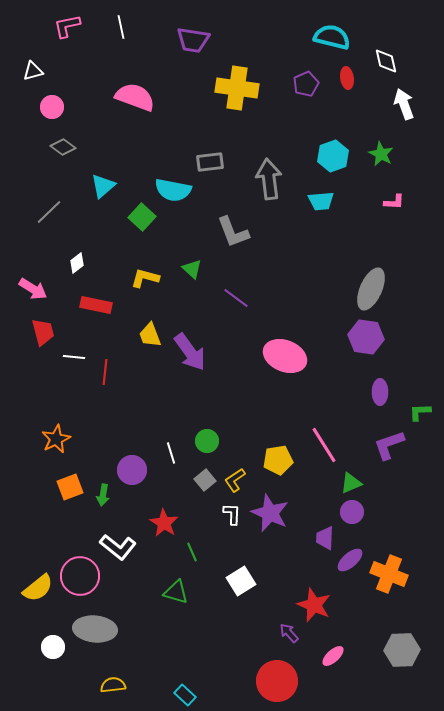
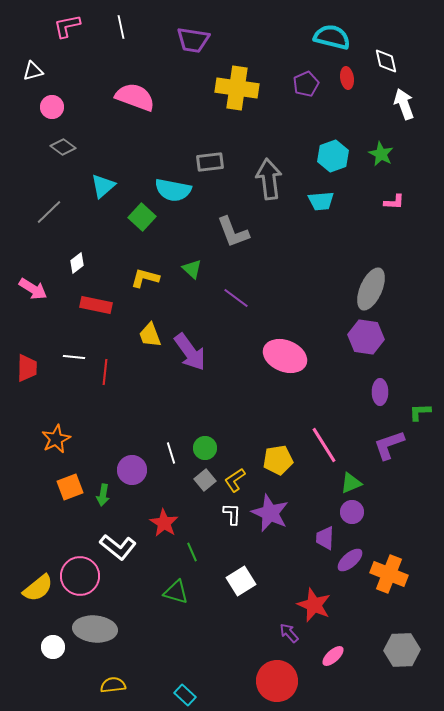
red trapezoid at (43, 332): moved 16 px left, 36 px down; rotated 16 degrees clockwise
green circle at (207, 441): moved 2 px left, 7 px down
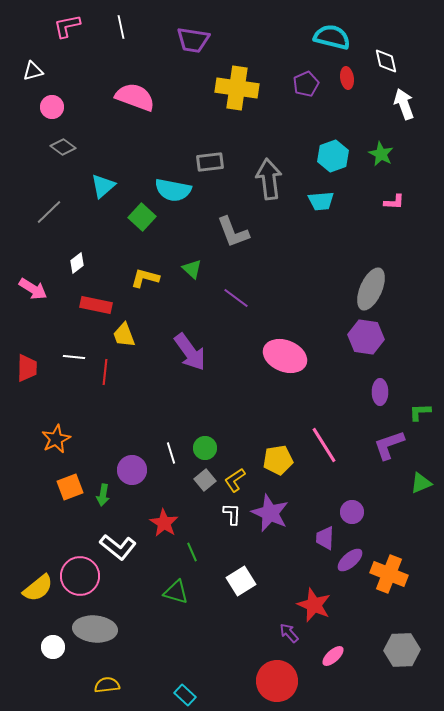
yellow trapezoid at (150, 335): moved 26 px left
green triangle at (351, 483): moved 70 px right
yellow semicircle at (113, 685): moved 6 px left
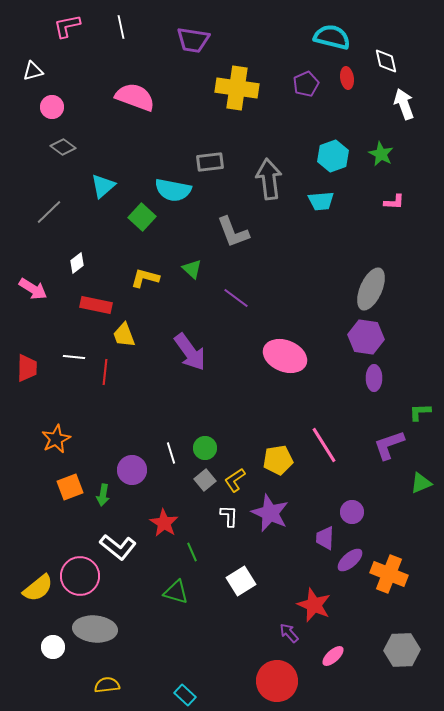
purple ellipse at (380, 392): moved 6 px left, 14 px up
white L-shape at (232, 514): moved 3 px left, 2 px down
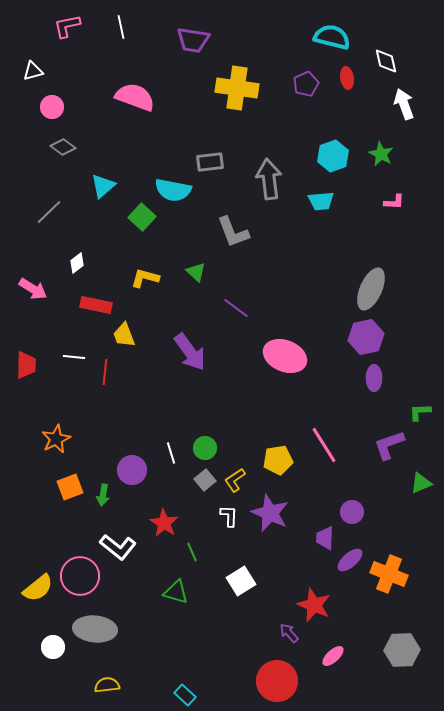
green triangle at (192, 269): moved 4 px right, 3 px down
purple line at (236, 298): moved 10 px down
purple hexagon at (366, 337): rotated 20 degrees counterclockwise
red trapezoid at (27, 368): moved 1 px left, 3 px up
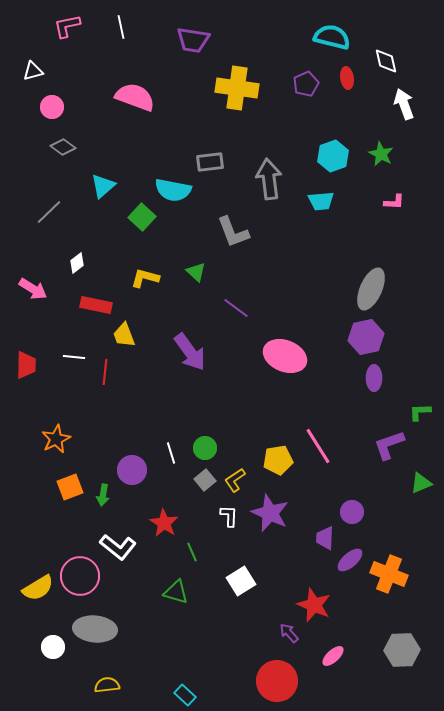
pink line at (324, 445): moved 6 px left, 1 px down
yellow semicircle at (38, 588): rotated 8 degrees clockwise
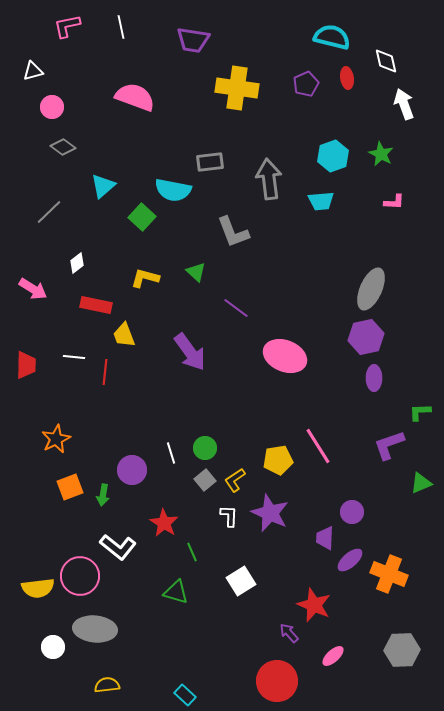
yellow semicircle at (38, 588): rotated 24 degrees clockwise
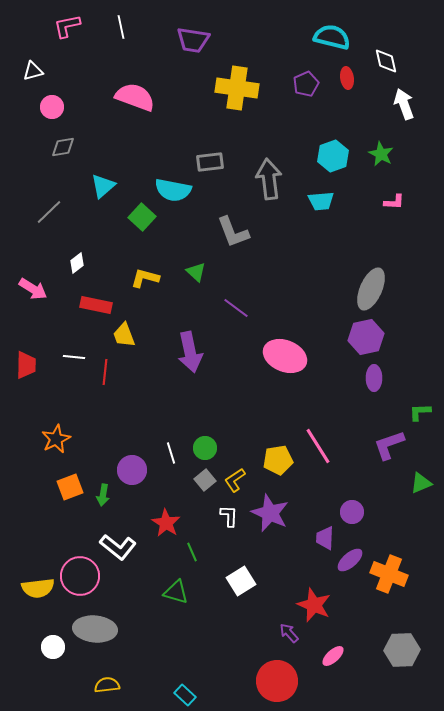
gray diamond at (63, 147): rotated 45 degrees counterclockwise
purple arrow at (190, 352): rotated 24 degrees clockwise
red star at (164, 523): moved 2 px right
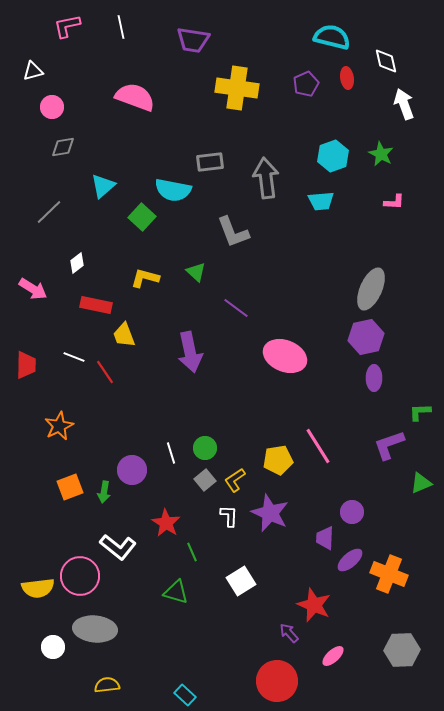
gray arrow at (269, 179): moved 3 px left, 1 px up
white line at (74, 357): rotated 15 degrees clockwise
red line at (105, 372): rotated 40 degrees counterclockwise
orange star at (56, 439): moved 3 px right, 13 px up
green arrow at (103, 495): moved 1 px right, 3 px up
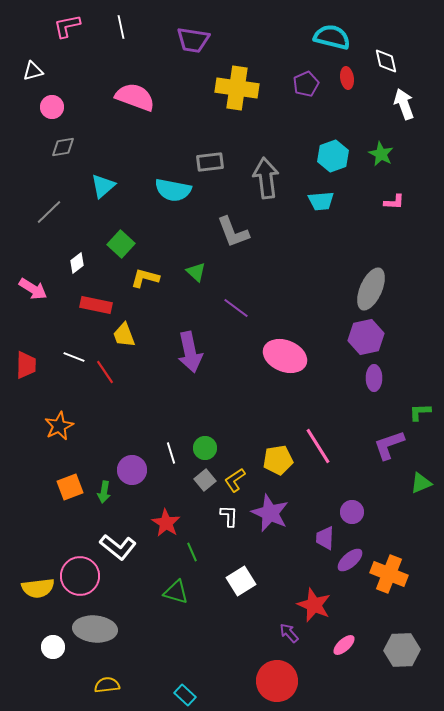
green square at (142, 217): moved 21 px left, 27 px down
pink ellipse at (333, 656): moved 11 px right, 11 px up
